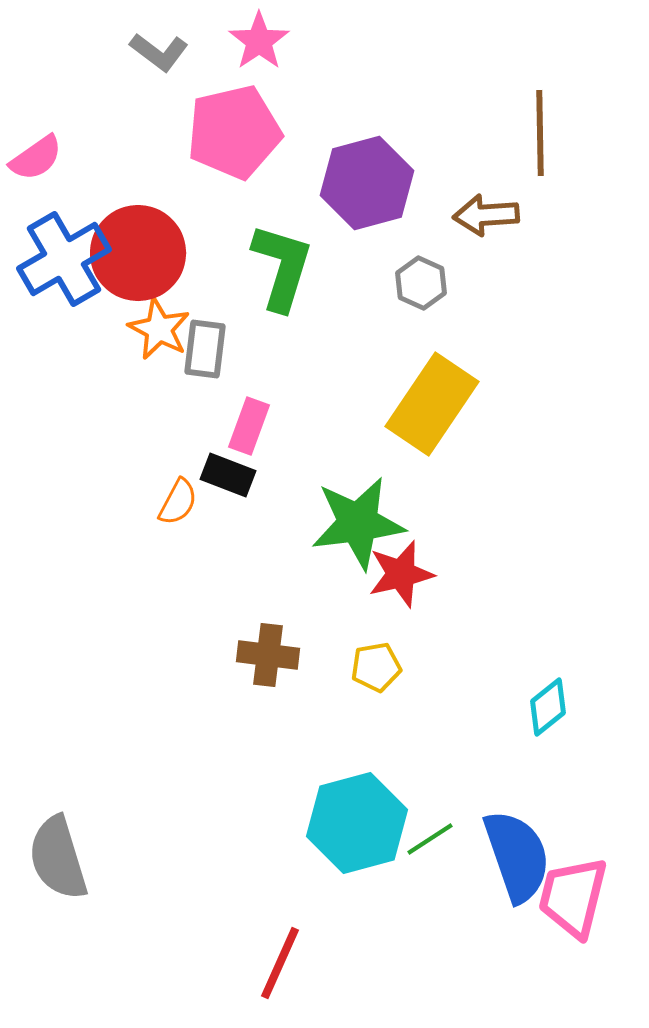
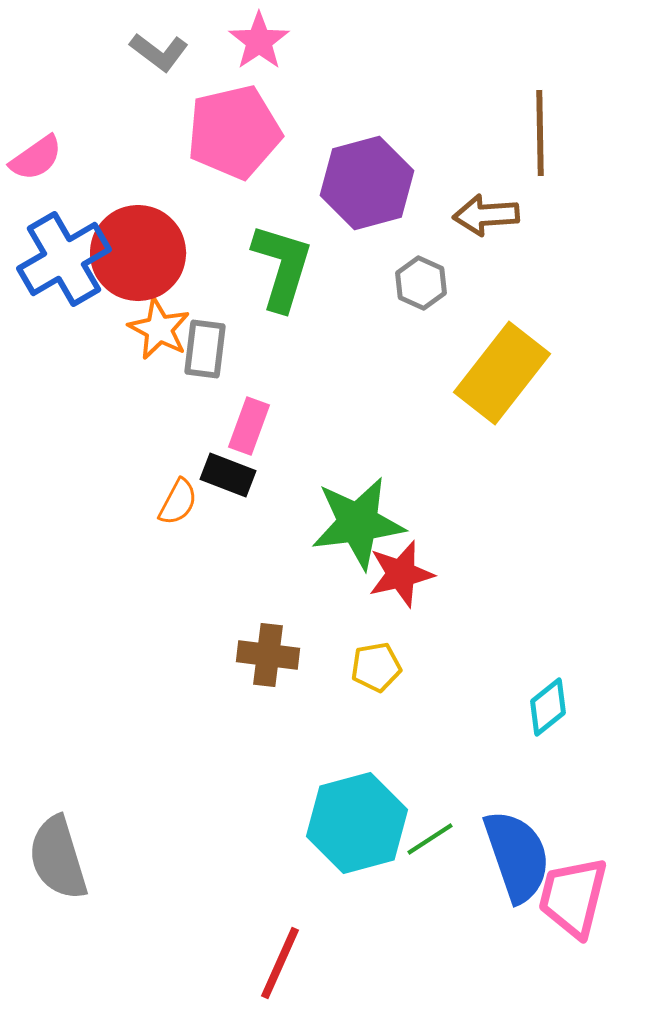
yellow rectangle: moved 70 px right, 31 px up; rotated 4 degrees clockwise
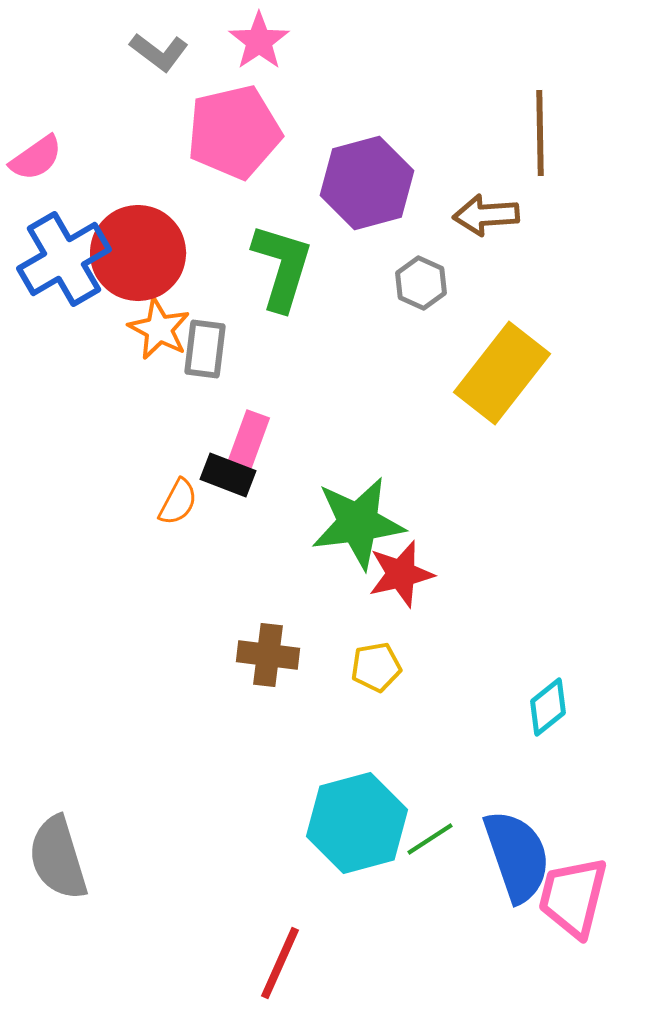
pink rectangle: moved 13 px down
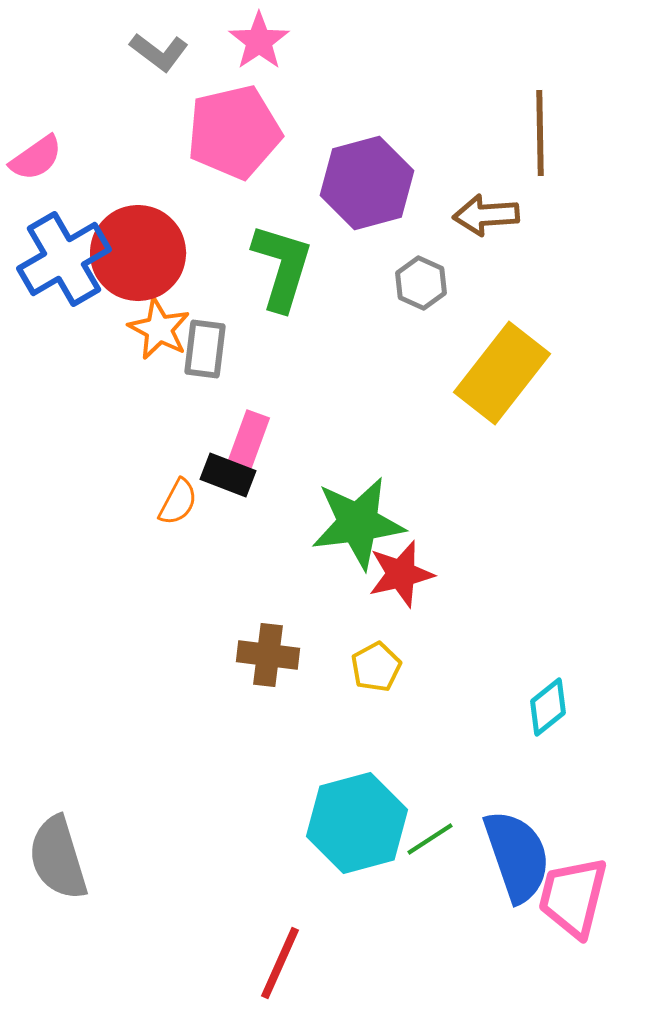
yellow pentagon: rotated 18 degrees counterclockwise
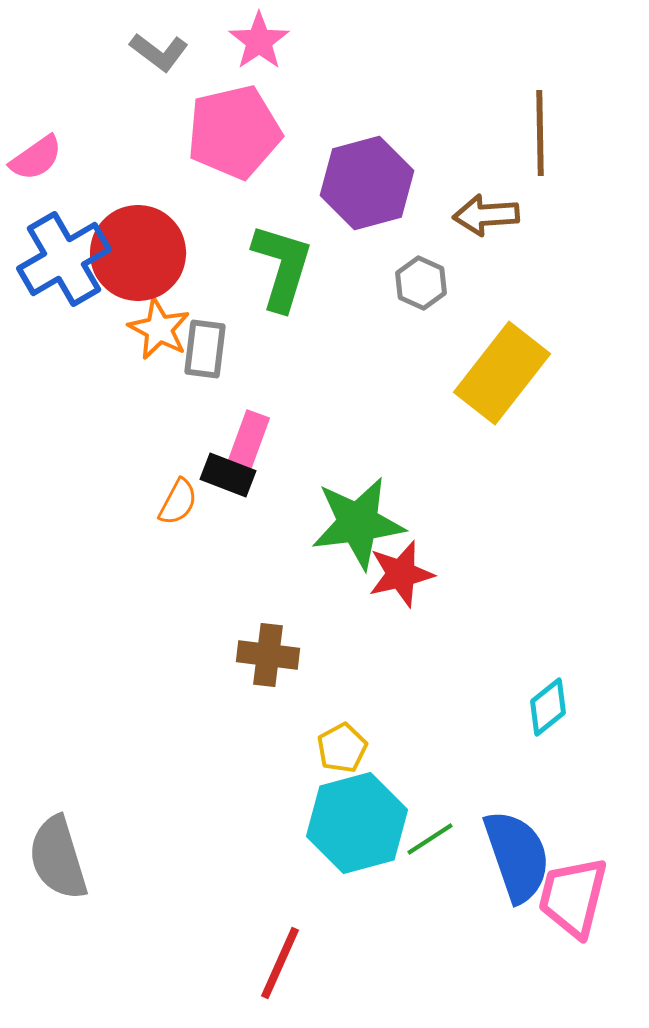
yellow pentagon: moved 34 px left, 81 px down
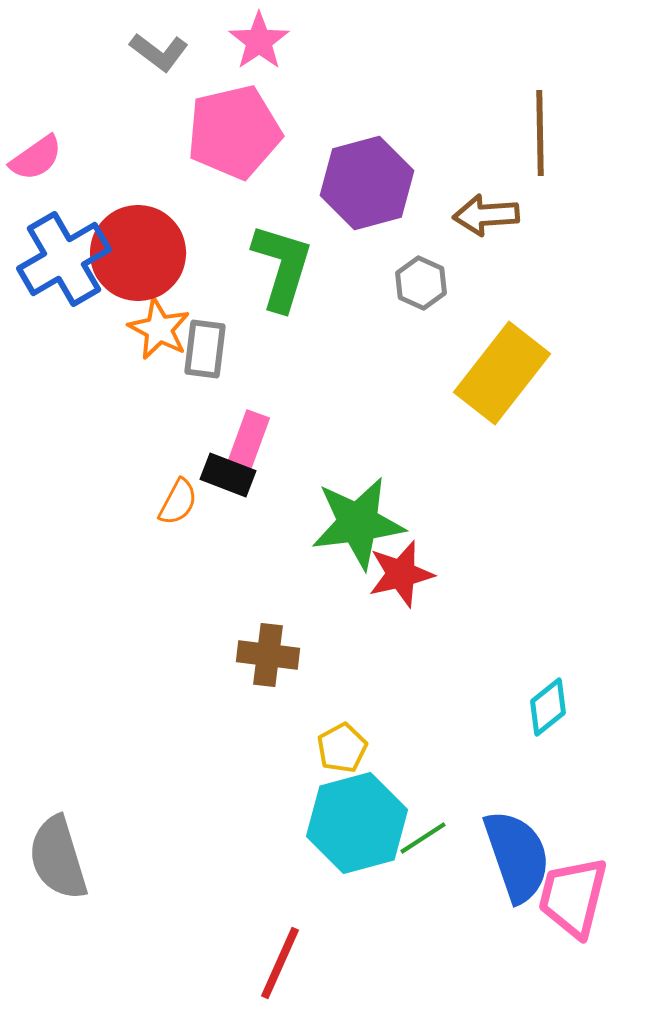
green line: moved 7 px left, 1 px up
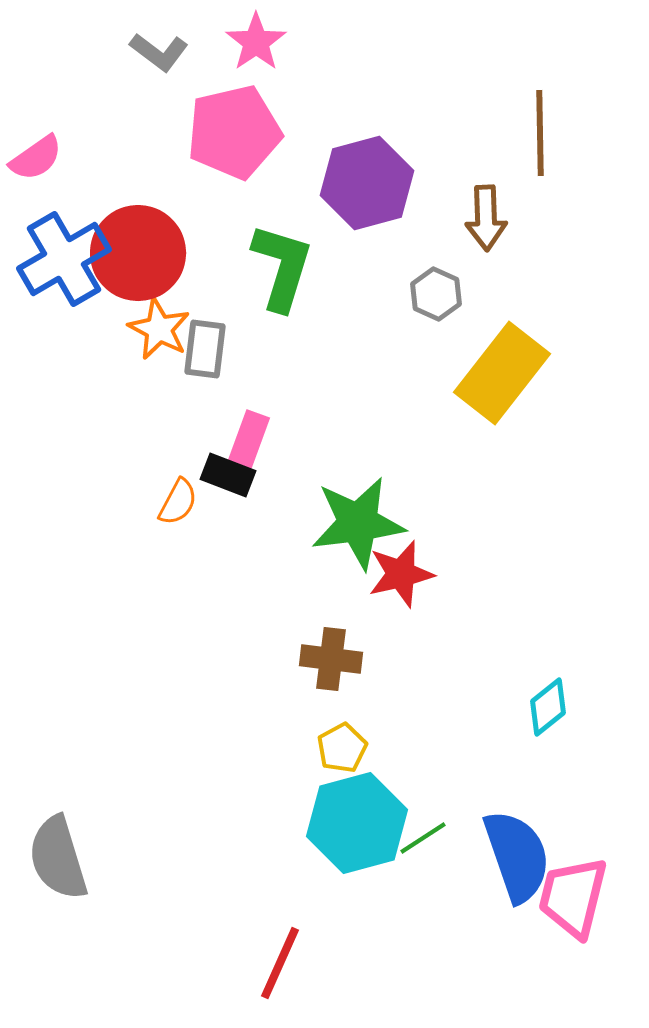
pink star: moved 3 px left, 1 px down
brown arrow: moved 3 px down; rotated 88 degrees counterclockwise
gray hexagon: moved 15 px right, 11 px down
brown cross: moved 63 px right, 4 px down
